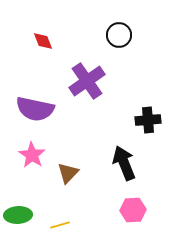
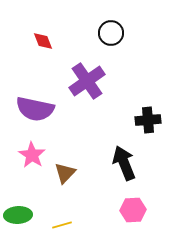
black circle: moved 8 px left, 2 px up
brown triangle: moved 3 px left
yellow line: moved 2 px right
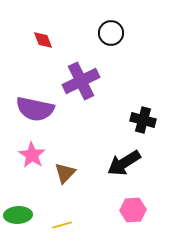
red diamond: moved 1 px up
purple cross: moved 6 px left; rotated 9 degrees clockwise
black cross: moved 5 px left; rotated 20 degrees clockwise
black arrow: rotated 100 degrees counterclockwise
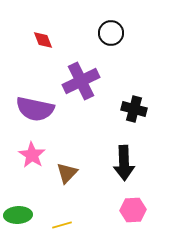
black cross: moved 9 px left, 11 px up
black arrow: rotated 60 degrees counterclockwise
brown triangle: moved 2 px right
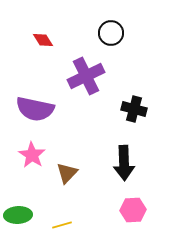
red diamond: rotated 10 degrees counterclockwise
purple cross: moved 5 px right, 5 px up
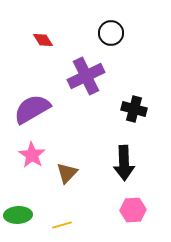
purple semicircle: moved 3 px left; rotated 138 degrees clockwise
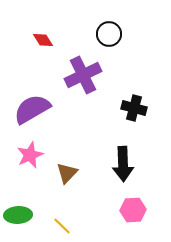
black circle: moved 2 px left, 1 px down
purple cross: moved 3 px left, 1 px up
black cross: moved 1 px up
pink star: moved 2 px left; rotated 16 degrees clockwise
black arrow: moved 1 px left, 1 px down
yellow line: moved 1 px down; rotated 60 degrees clockwise
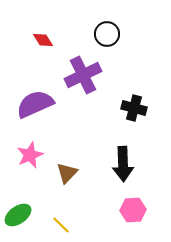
black circle: moved 2 px left
purple semicircle: moved 3 px right, 5 px up; rotated 6 degrees clockwise
green ellipse: rotated 32 degrees counterclockwise
yellow line: moved 1 px left, 1 px up
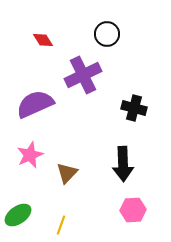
yellow line: rotated 66 degrees clockwise
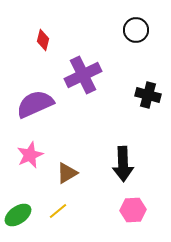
black circle: moved 29 px right, 4 px up
red diamond: rotated 45 degrees clockwise
black cross: moved 14 px right, 13 px up
brown triangle: rotated 15 degrees clockwise
yellow line: moved 3 px left, 14 px up; rotated 30 degrees clockwise
